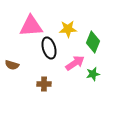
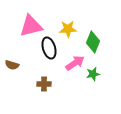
pink triangle: rotated 10 degrees counterclockwise
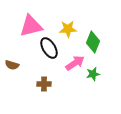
black ellipse: rotated 15 degrees counterclockwise
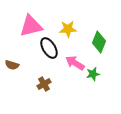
green diamond: moved 6 px right
pink arrow: rotated 114 degrees counterclockwise
brown cross: rotated 32 degrees counterclockwise
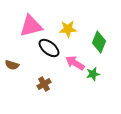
black ellipse: rotated 20 degrees counterclockwise
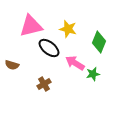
yellow star: rotated 18 degrees clockwise
